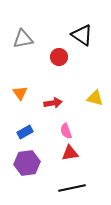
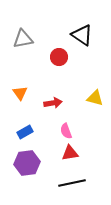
black line: moved 5 px up
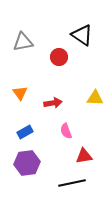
gray triangle: moved 3 px down
yellow triangle: rotated 12 degrees counterclockwise
red triangle: moved 14 px right, 3 px down
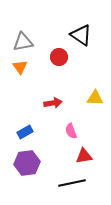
black triangle: moved 1 px left
orange triangle: moved 26 px up
pink semicircle: moved 5 px right
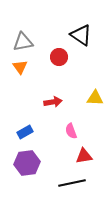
red arrow: moved 1 px up
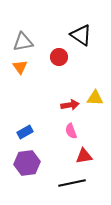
red arrow: moved 17 px right, 3 px down
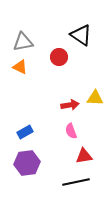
orange triangle: rotated 28 degrees counterclockwise
black line: moved 4 px right, 1 px up
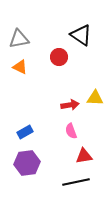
gray triangle: moved 4 px left, 3 px up
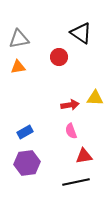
black triangle: moved 2 px up
orange triangle: moved 2 px left; rotated 35 degrees counterclockwise
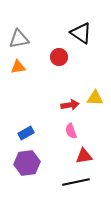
blue rectangle: moved 1 px right, 1 px down
